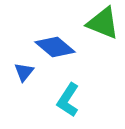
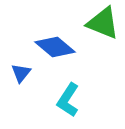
blue triangle: moved 3 px left, 1 px down
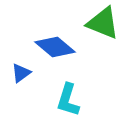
blue triangle: rotated 15 degrees clockwise
cyan L-shape: rotated 16 degrees counterclockwise
